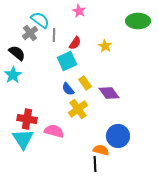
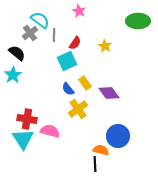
pink semicircle: moved 4 px left
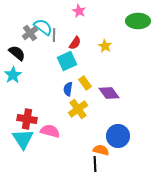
cyan semicircle: moved 3 px right, 7 px down
blue semicircle: rotated 48 degrees clockwise
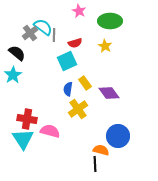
green ellipse: moved 28 px left
red semicircle: rotated 40 degrees clockwise
